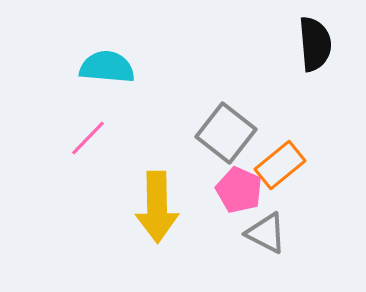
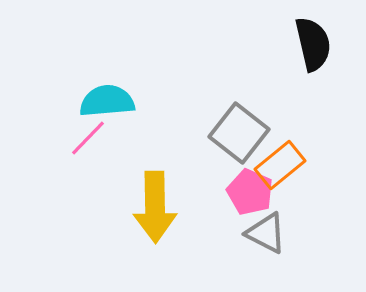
black semicircle: moved 2 px left; rotated 8 degrees counterclockwise
cyan semicircle: moved 34 px down; rotated 10 degrees counterclockwise
gray square: moved 13 px right
pink pentagon: moved 11 px right, 2 px down
yellow arrow: moved 2 px left
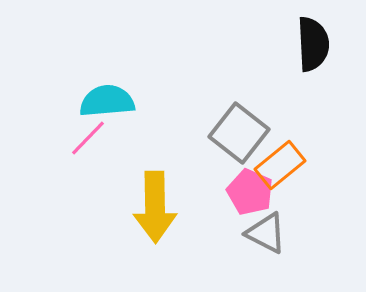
black semicircle: rotated 10 degrees clockwise
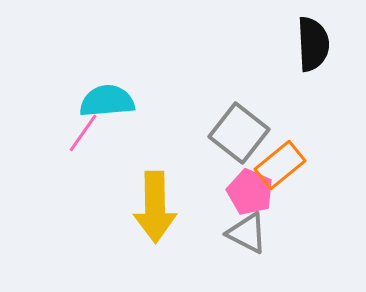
pink line: moved 5 px left, 5 px up; rotated 9 degrees counterclockwise
gray triangle: moved 19 px left
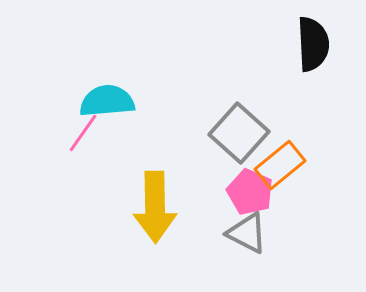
gray square: rotated 4 degrees clockwise
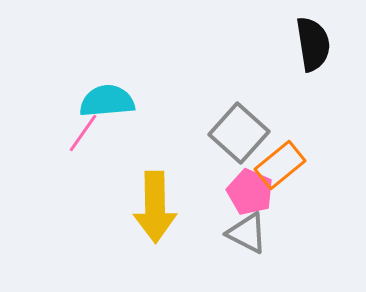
black semicircle: rotated 6 degrees counterclockwise
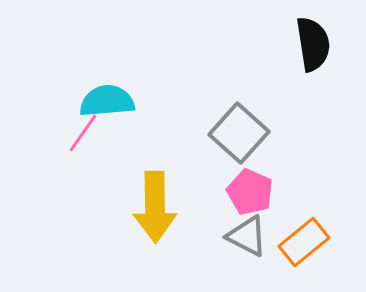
orange rectangle: moved 24 px right, 77 px down
gray triangle: moved 3 px down
